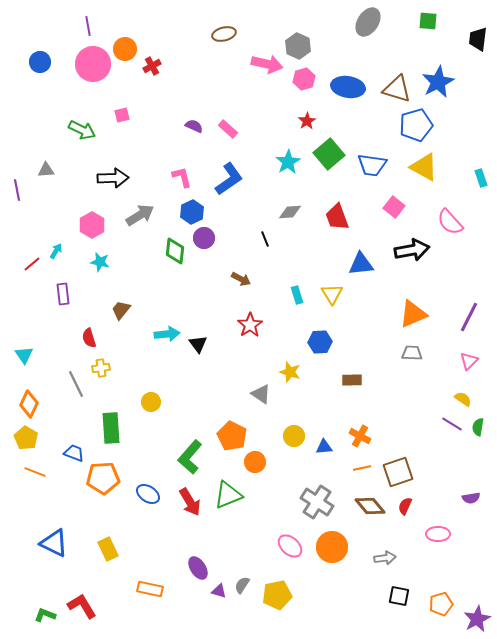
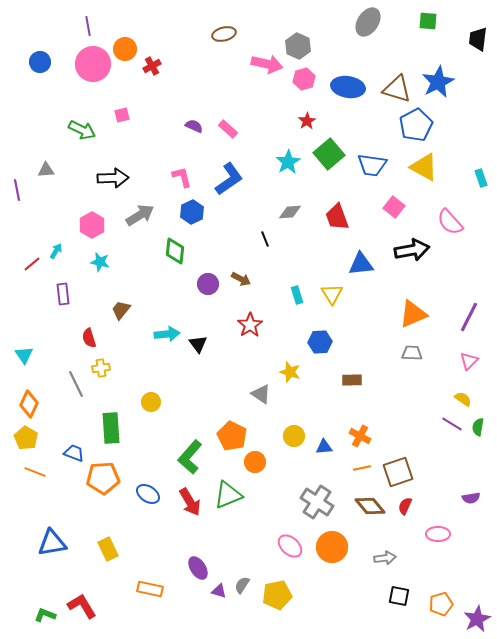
blue pentagon at (416, 125): rotated 12 degrees counterclockwise
purple circle at (204, 238): moved 4 px right, 46 px down
blue triangle at (54, 543): moved 2 px left; rotated 36 degrees counterclockwise
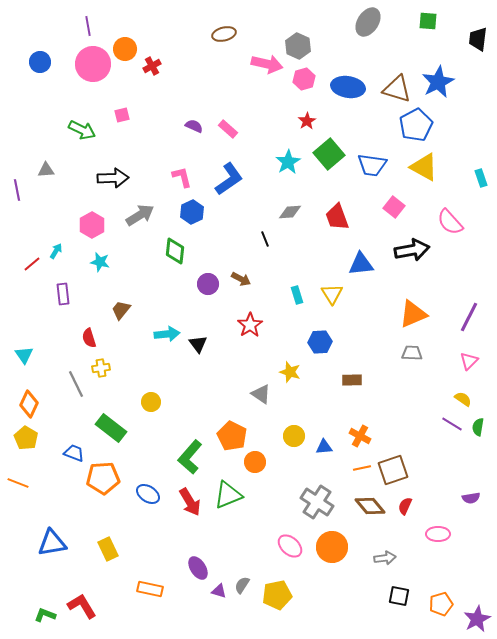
green rectangle at (111, 428): rotated 48 degrees counterclockwise
orange line at (35, 472): moved 17 px left, 11 px down
brown square at (398, 472): moved 5 px left, 2 px up
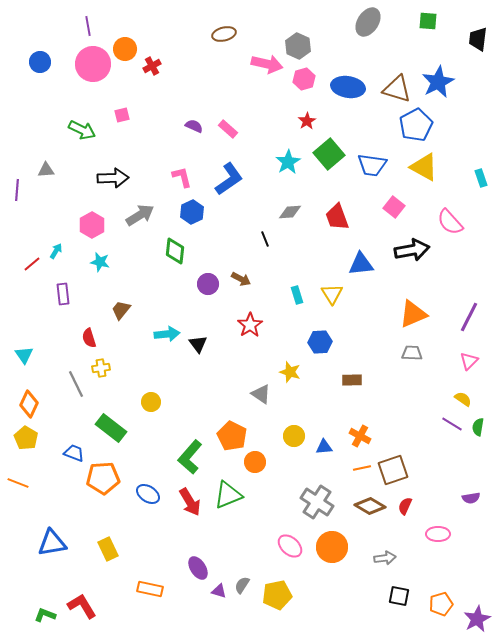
purple line at (17, 190): rotated 15 degrees clockwise
brown diamond at (370, 506): rotated 20 degrees counterclockwise
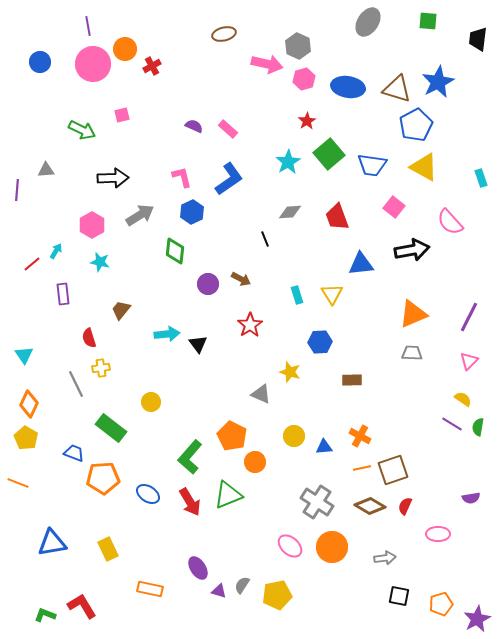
gray triangle at (261, 394): rotated 10 degrees counterclockwise
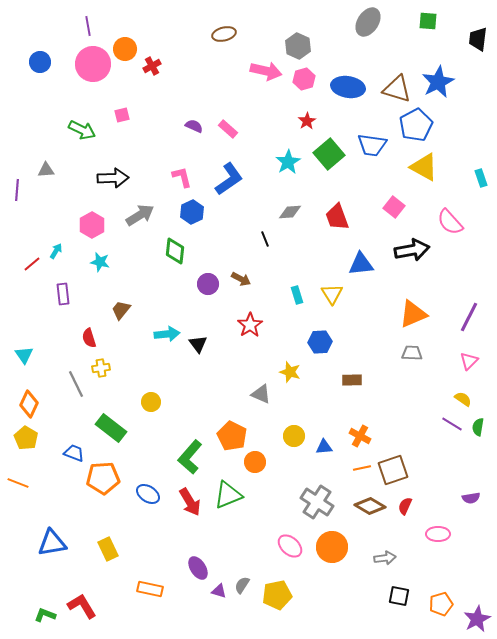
pink arrow at (267, 64): moved 1 px left, 7 px down
blue trapezoid at (372, 165): moved 20 px up
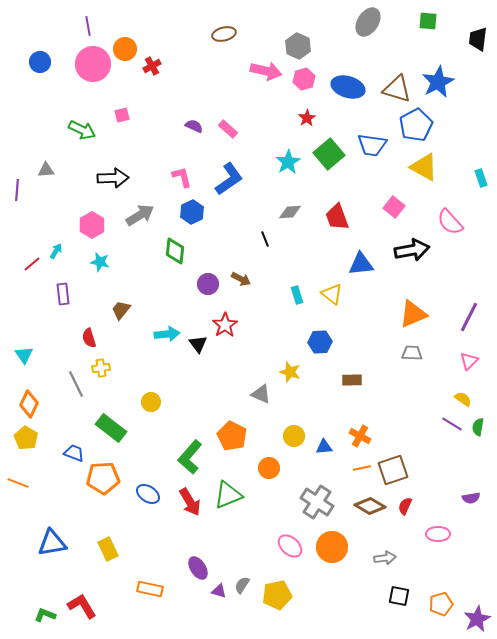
blue ellipse at (348, 87): rotated 8 degrees clockwise
red star at (307, 121): moved 3 px up
yellow triangle at (332, 294): rotated 20 degrees counterclockwise
red star at (250, 325): moved 25 px left
orange circle at (255, 462): moved 14 px right, 6 px down
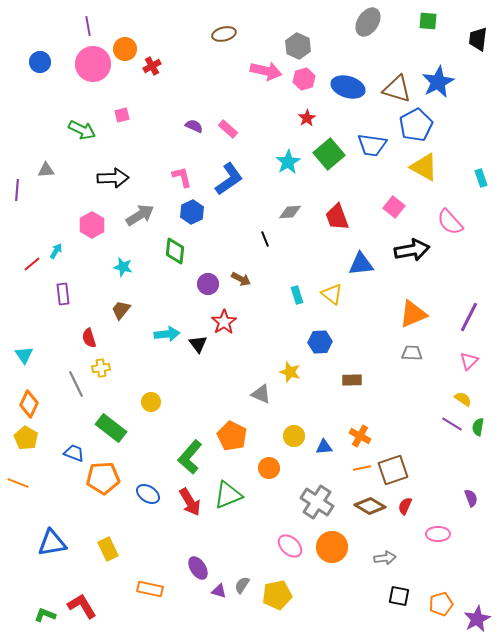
cyan star at (100, 262): moved 23 px right, 5 px down
red star at (225, 325): moved 1 px left, 3 px up
purple semicircle at (471, 498): rotated 102 degrees counterclockwise
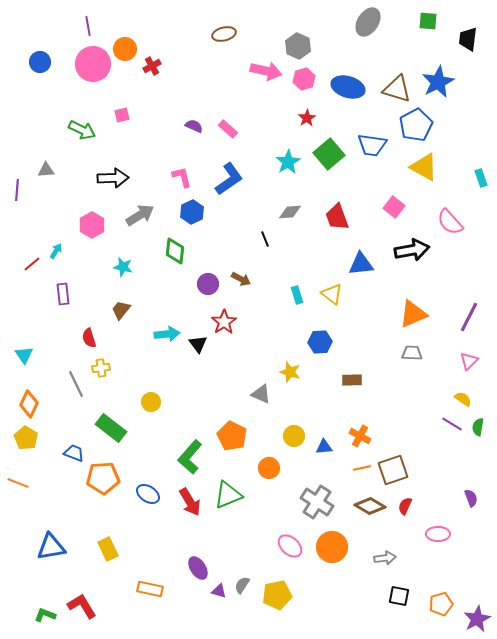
black trapezoid at (478, 39): moved 10 px left
blue triangle at (52, 543): moved 1 px left, 4 px down
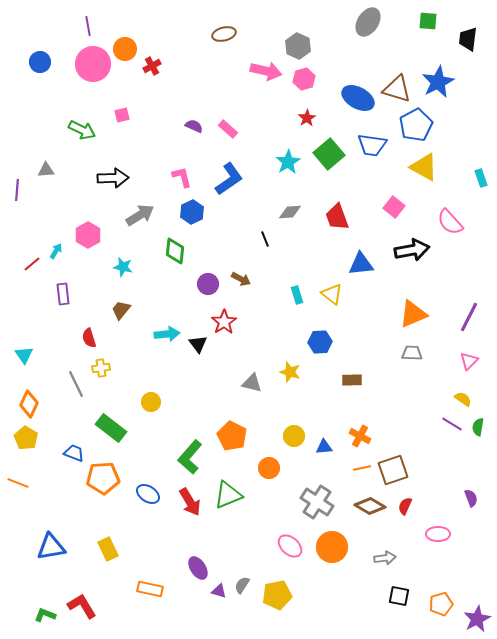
blue ellipse at (348, 87): moved 10 px right, 11 px down; rotated 12 degrees clockwise
pink hexagon at (92, 225): moved 4 px left, 10 px down
gray triangle at (261, 394): moved 9 px left, 11 px up; rotated 10 degrees counterclockwise
